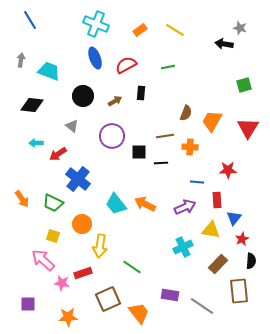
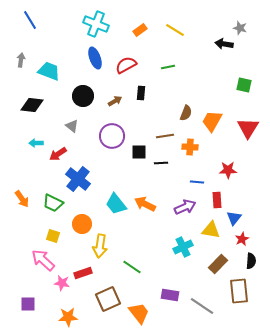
green square at (244, 85): rotated 28 degrees clockwise
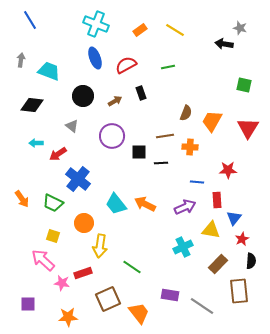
black rectangle at (141, 93): rotated 24 degrees counterclockwise
orange circle at (82, 224): moved 2 px right, 1 px up
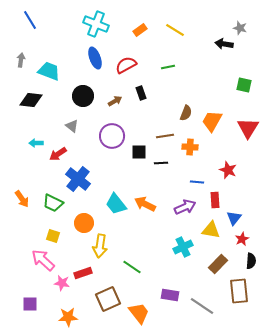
black diamond at (32, 105): moved 1 px left, 5 px up
red star at (228, 170): rotated 24 degrees clockwise
red rectangle at (217, 200): moved 2 px left
purple square at (28, 304): moved 2 px right
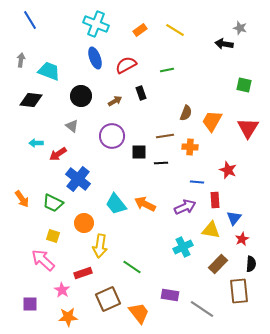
green line at (168, 67): moved 1 px left, 3 px down
black circle at (83, 96): moved 2 px left
black semicircle at (251, 261): moved 3 px down
pink star at (62, 283): moved 7 px down; rotated 21 degrees clockwise
gray line at (202, 306): moved 3 px down
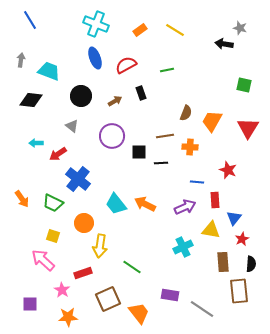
brown rectangle at (218, 264): moved 5 px right, 2 px up; rotated 48 degrees counterclockwise
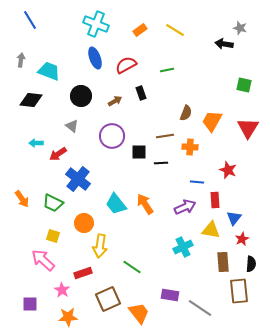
orange arrow at (145, 204): rotated 30 degrees clockwise
gray line at (202, 309): moved 2 px left, 1 px up
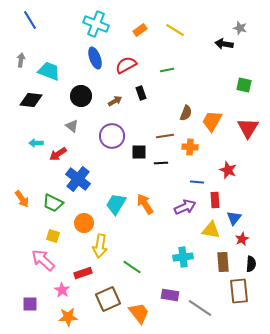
cyan trapezoid at (116, 204): rotated 70 degrees clockwise
cyan cross at (183, 247): moved 10 px down; rotated 18 degrees clockwise
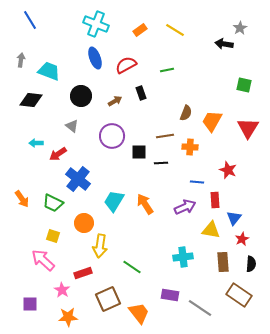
gray star at (240, 28): rotated 24 degrees clockwise
cyan trapezoid at (116, 204): moved 2 px left, 3 px up
brown rectangle at (239, 291): moved 4 px down; rotated 50 degrees counterclockwise
